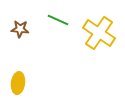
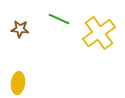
green line: moved 1 px right, 1 px up
yellow cross: rotated 20 degrees clockwise
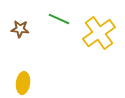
yellow ellipse: moved 5 px right
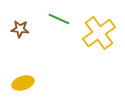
yellow ellipse: rotated 65 degrees clockwise
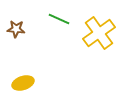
brown star: moved 4 px left
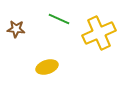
yellow cross: rotated 12 degrees clockwise
yellow ellipse: moved 24 px right, 16 px up
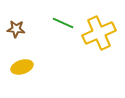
green line: moved 4 px right, 4 px down
yellow ellipse: moved 25 px left
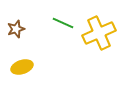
brown star: rotated 24 degrees counterclockwise
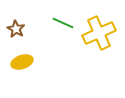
brown star: rotated 24 degrees counterclockwise
yellow ellipse: moved 5 px up
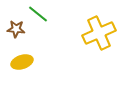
green line: moved 25 px left, 9 px up; rotated 15 degrees clockwise
brown star: rotated 24 degrees counterclockwise
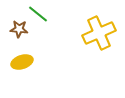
brown star: moved 3 px right
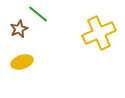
brown star: rotated 30 degrees counterclockwise
